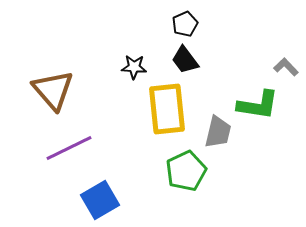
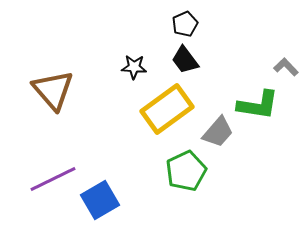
yellow rectangle: rotated 60 degrees clockwise
gray trapezoid: rotated 28 degrees clockwise
purple line: moved 16 px left, 31 px down
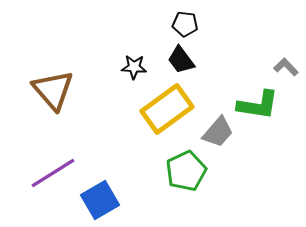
black pentagon: rotated 30 degrees clockwise
black trapezoid: moved 4 px left
purple line: moved 6 px up; rotated 6 degrees counterclockwise
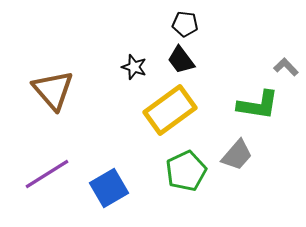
black star: rotated 15 degrees clockwise
yellow rectangle: moved 3 px right, 1 px down
gray trapezoid: moved 19 px right, 23 px down
purple line: moved 6 px left, 1 px down
blue square: moved 9 px right, 12 px up
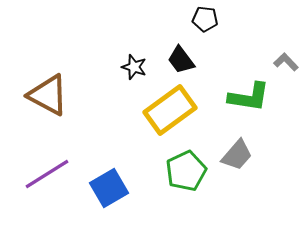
black pentagon: moved 20 px right, 5 px up
gray L-shape: moved 5 px up
brown triangle: moved 5 px left, 5 px down; rotated 21 degrees counterclockwise
green L-shape: moved 9 px left, 8 px up
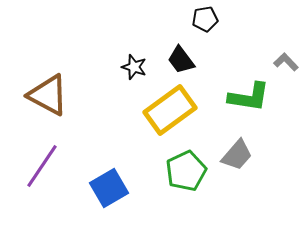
black pentagon: rotated 15 degrees counterclockwise
purple line: moved 5 px left, 8 px up; rotated 24 degrees counterclockwise
